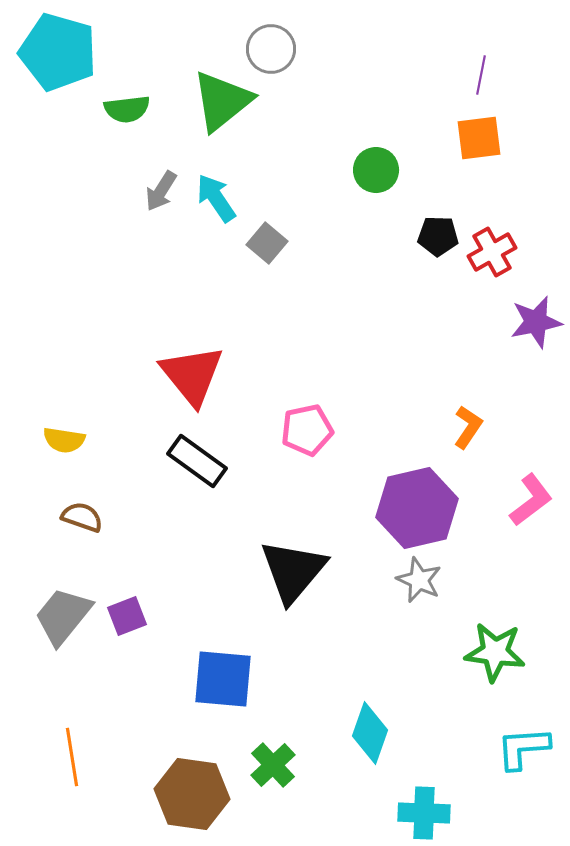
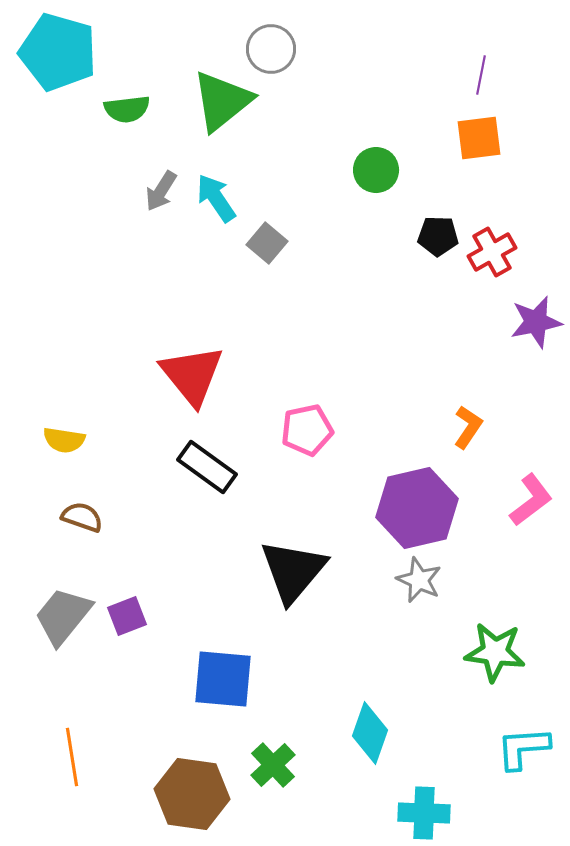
black rectangle: moved 10 px right, 6 px down
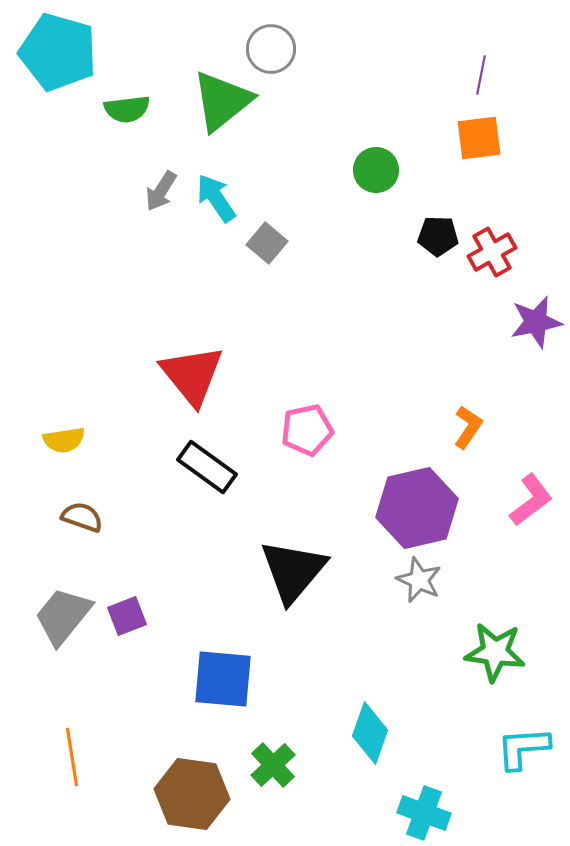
yellow semicircle: rotated 18 degrees counterclockwise
cyan cross: rotated 18 degrees clockwise
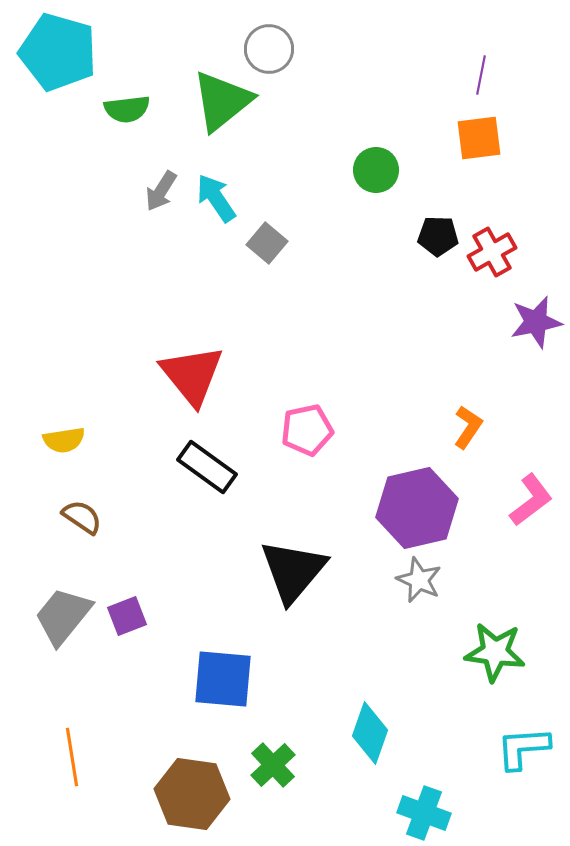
gray circle: moved 2 px left
brown semicircle: rotated 15 degrees clockwise
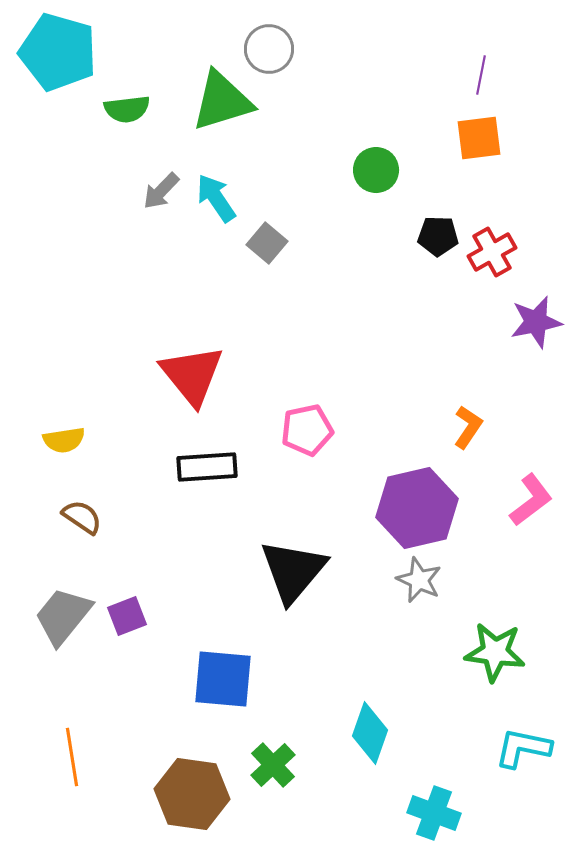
green triangle: rotated 22 degrees clockwise
gray arrow: rotated 12 degrees clockwise
black rectangle: rotated 40 degrees counterclockwise
cyan L-shape: rotated 16 degrees clockwise
cyan cross: moved 10 px right
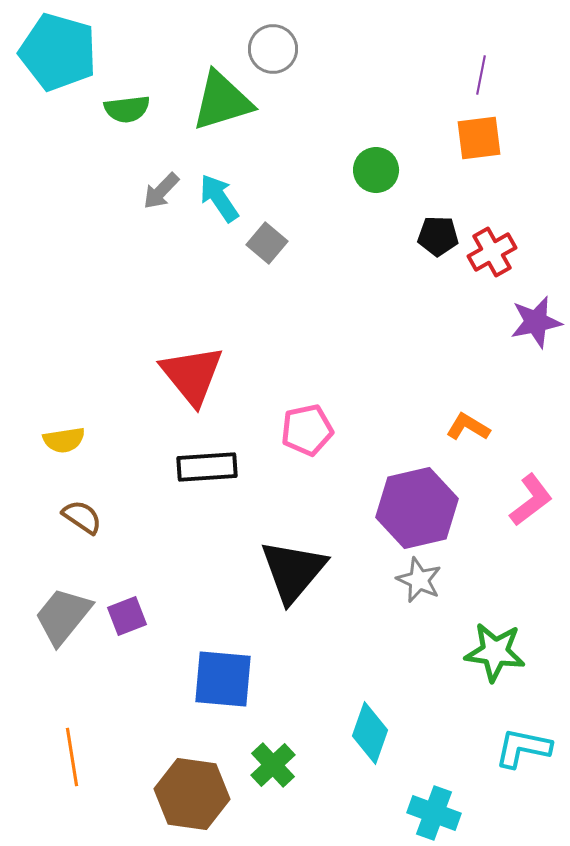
gray circle: moved 4 px right
cyan arrow: moved 3 px right
orange L-shape: rotated 93 degrees counterclockwise
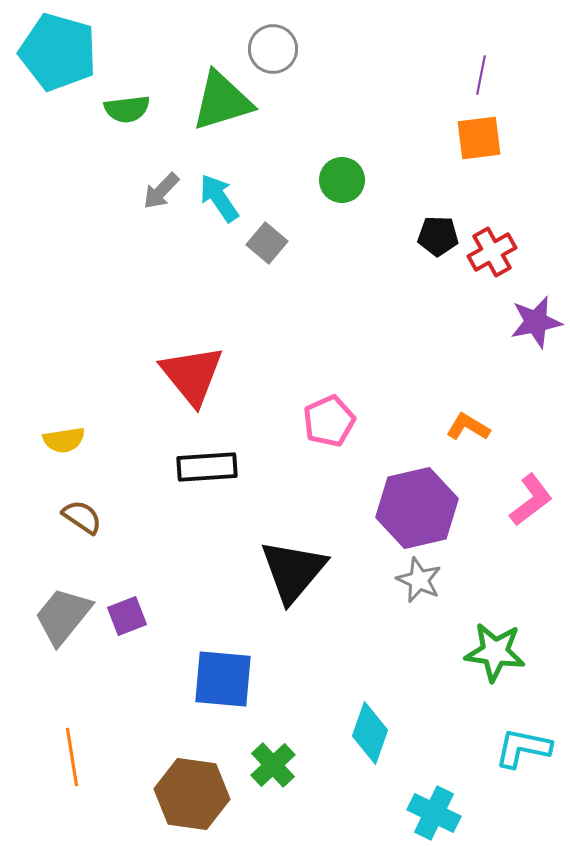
green circle: moved 34 px left, 10 px down
pink pentagon: moved 22 px right, 9 px up; rotated 12 degrees counterclockwise
cyan cross: rotated 6 degrees clockwise
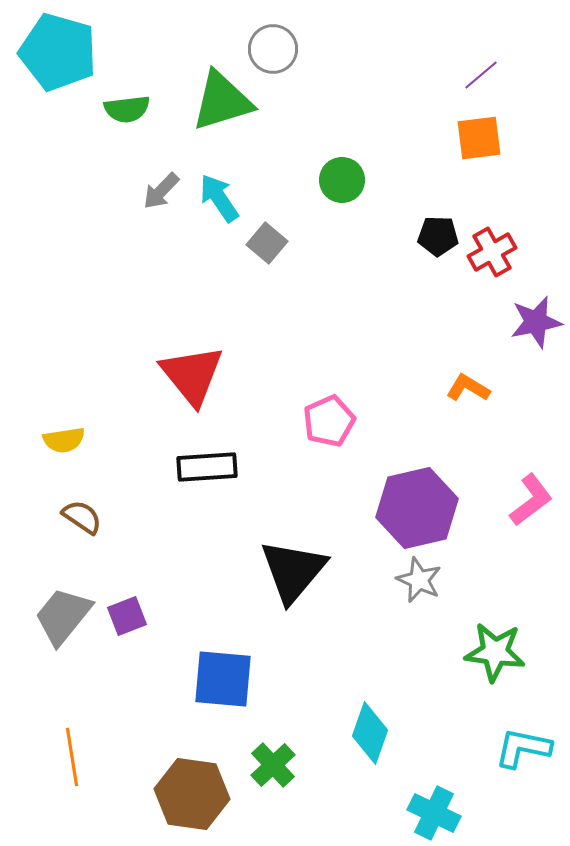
purple line: rotated 39 degrees clockwise
orange L-shape: moved 39 px up
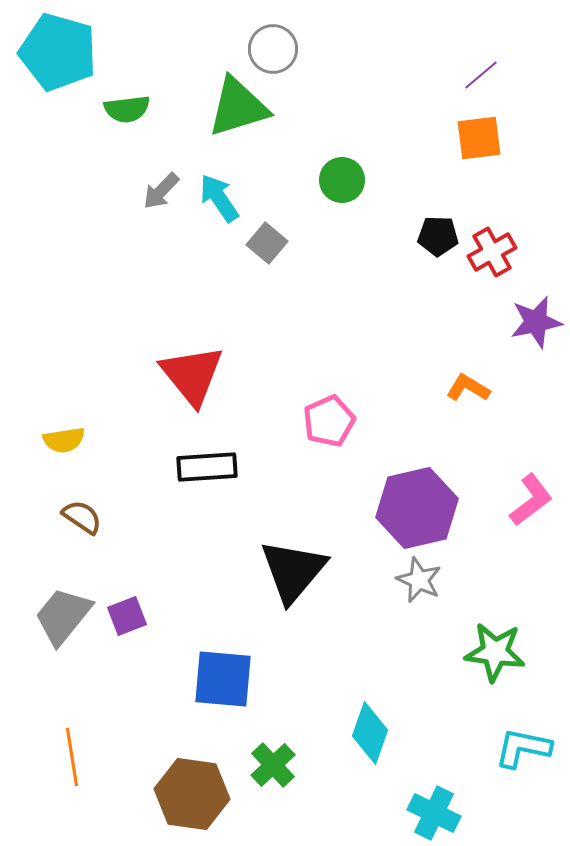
green triangle: moved 16 px right, 6 px down
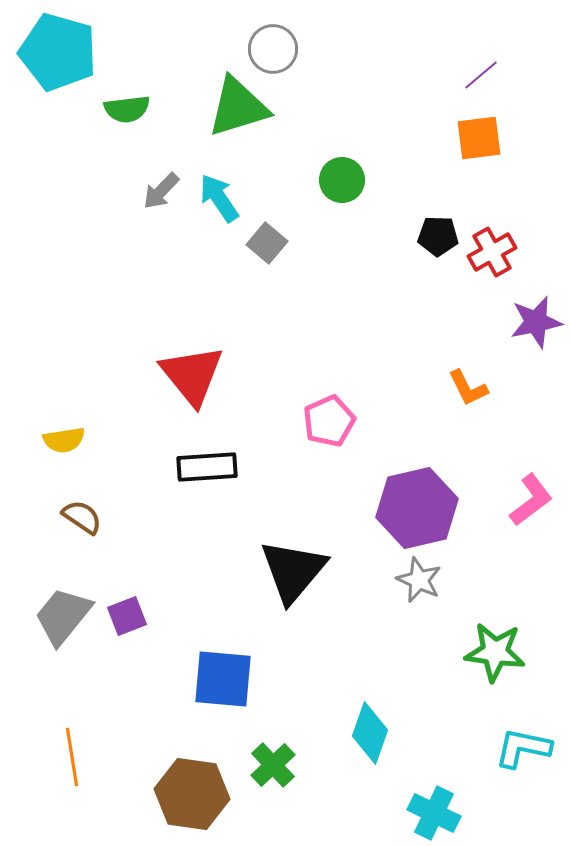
orange L-shape: rotated 147 degrees counterclockwise
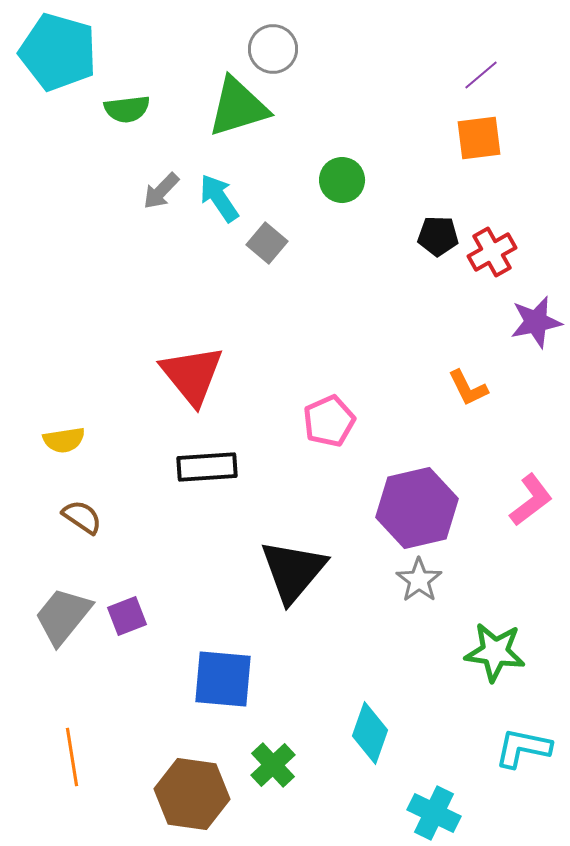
gray star: rotated 12 degrees clockwise
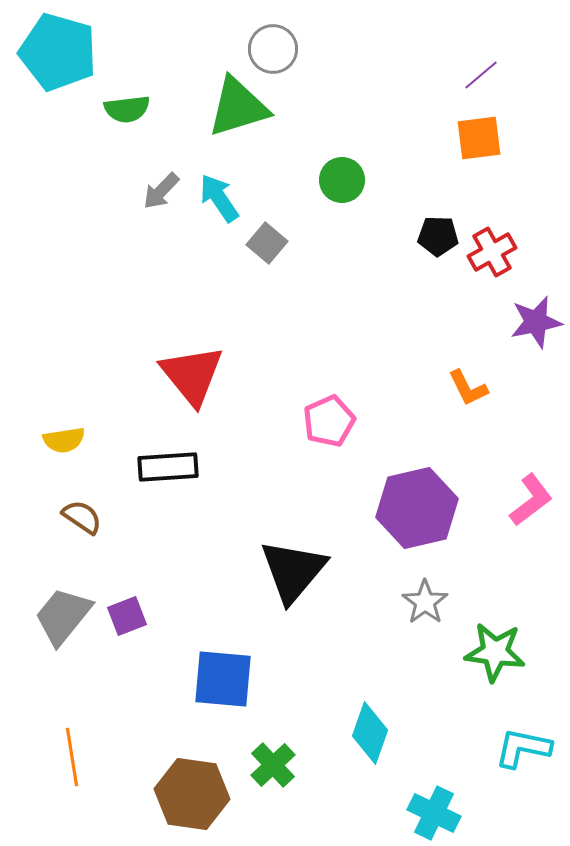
black rectangle: moved 39 px left
gray star: moved 6 px right, 22 px down
